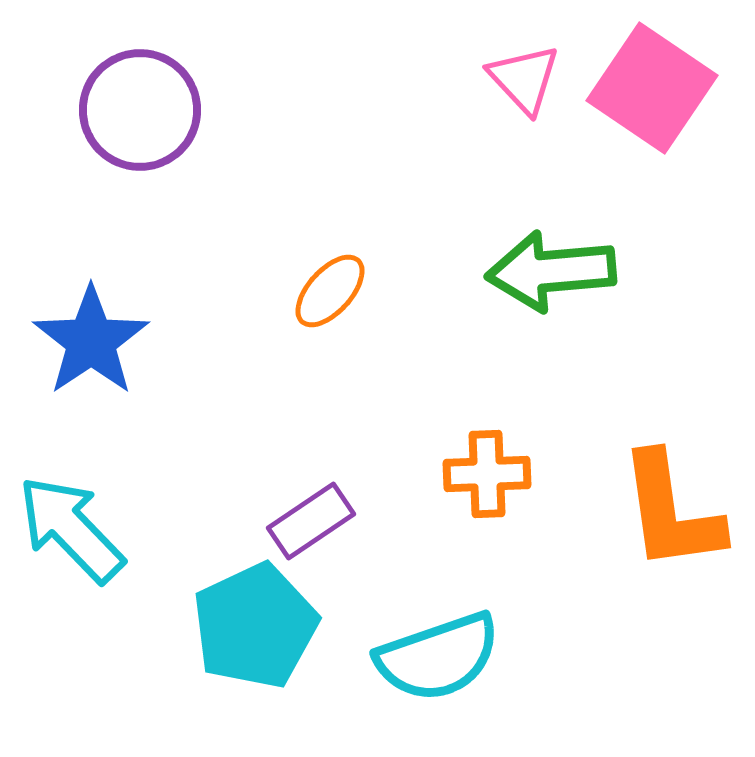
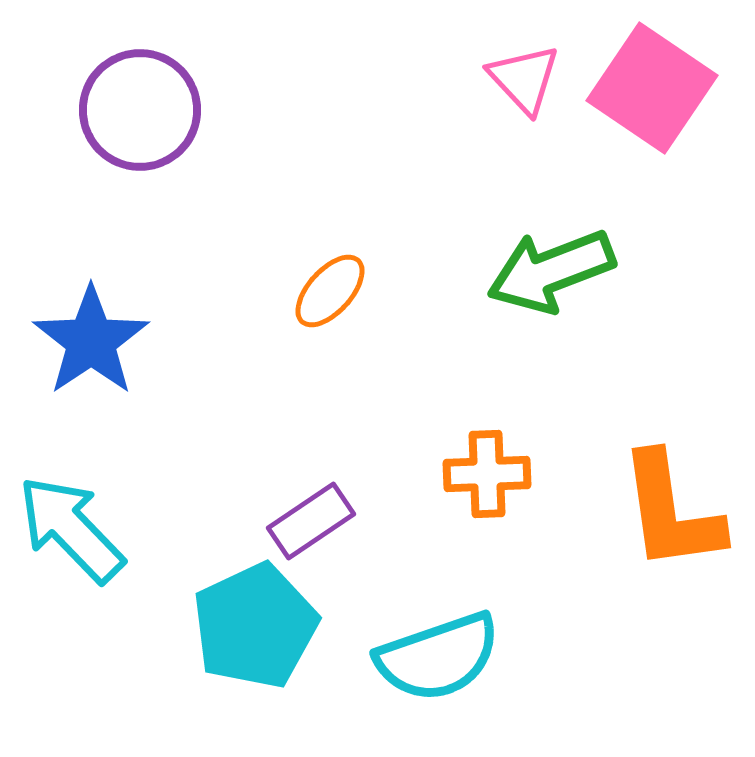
green arrow: rotated 16 degrees counterclockwise
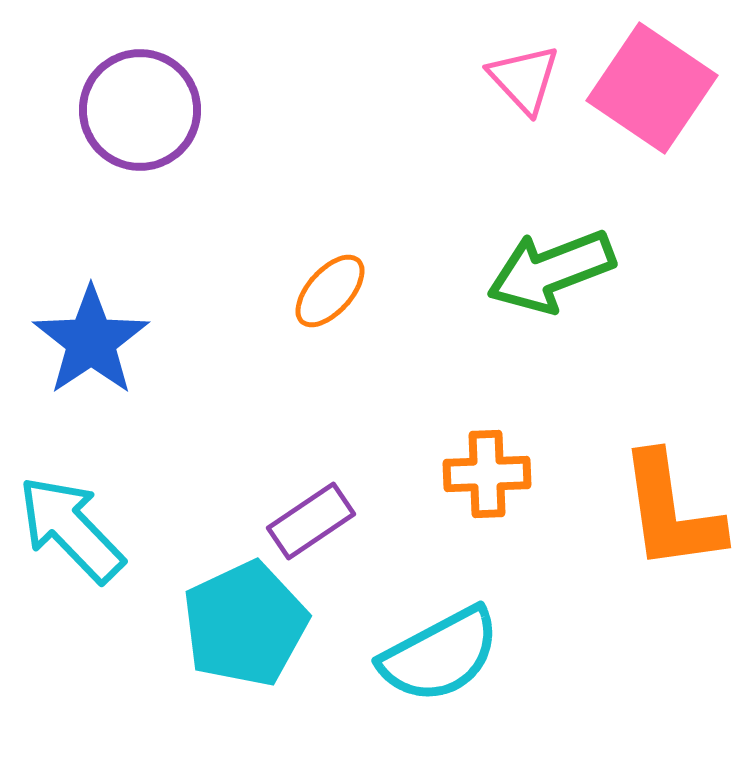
cyan pentagon: moved 10 px left, 2 px up
cyan semicircle: moved 2 px right, 2 px up; rotated 9 degrees counterclockwise
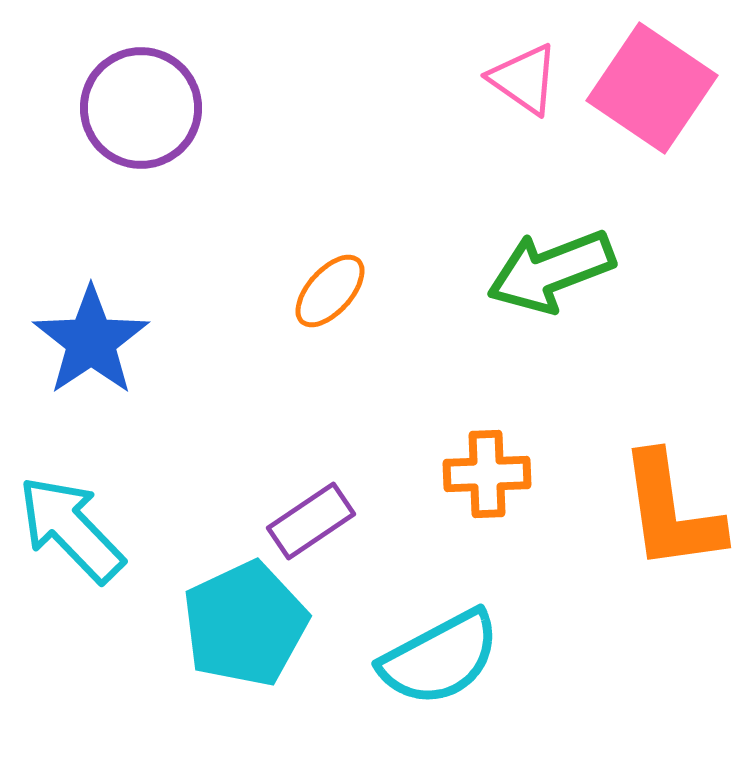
pink triangle: rotated 12 degrees counterclockwise
purple circle: moved 1 px right, 2 px up
cyan semicircle: moved 3 px down
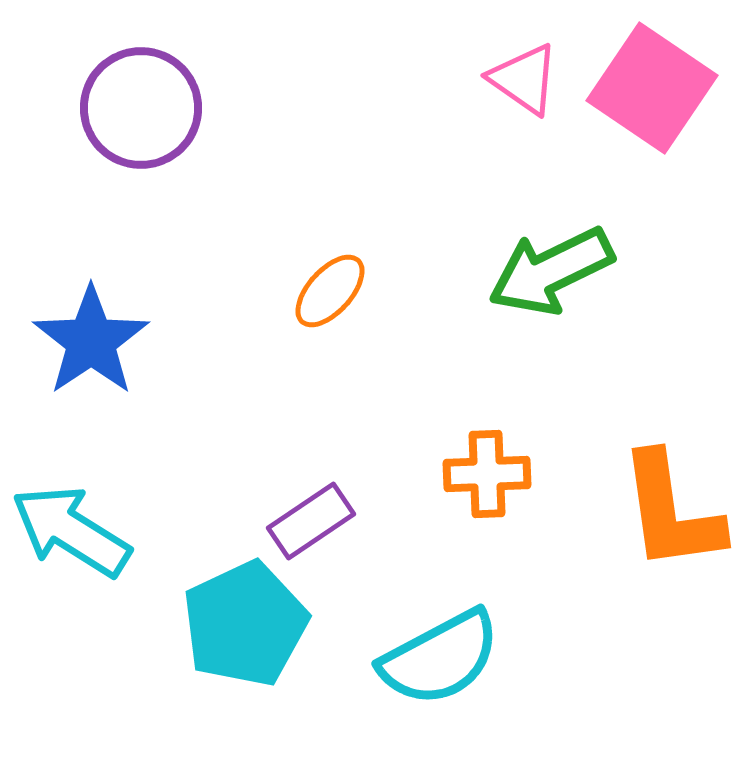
green arrow: rotated 5 degrees counterclockwise
cyan arrow: moved 2 px down; rotated 14 degrees counterclockwise
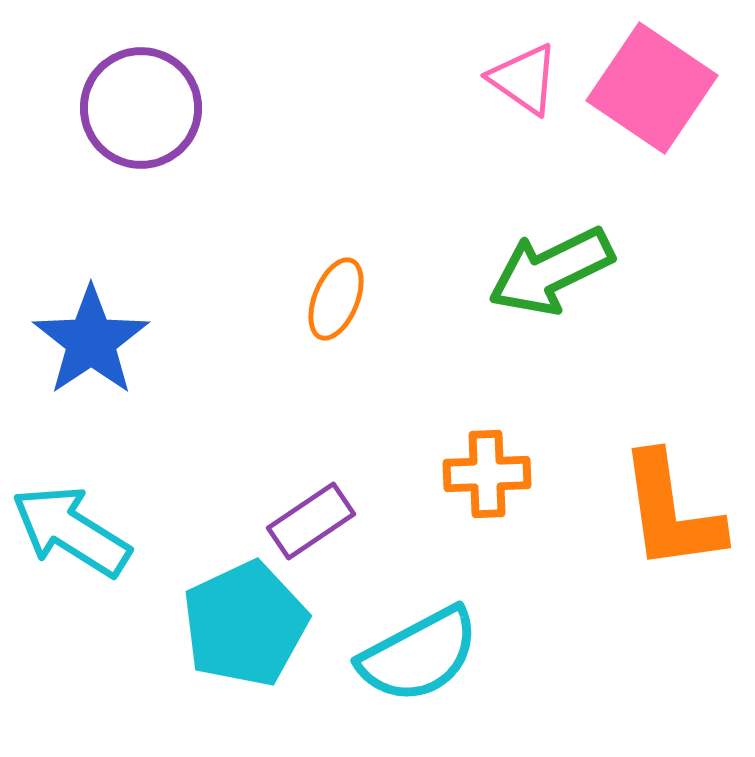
orange ellipse: moved 6 px right, 8 px down; rotated 20 degrees counterclockwise
cyan semicircle: moved 21 px left, 3 px up
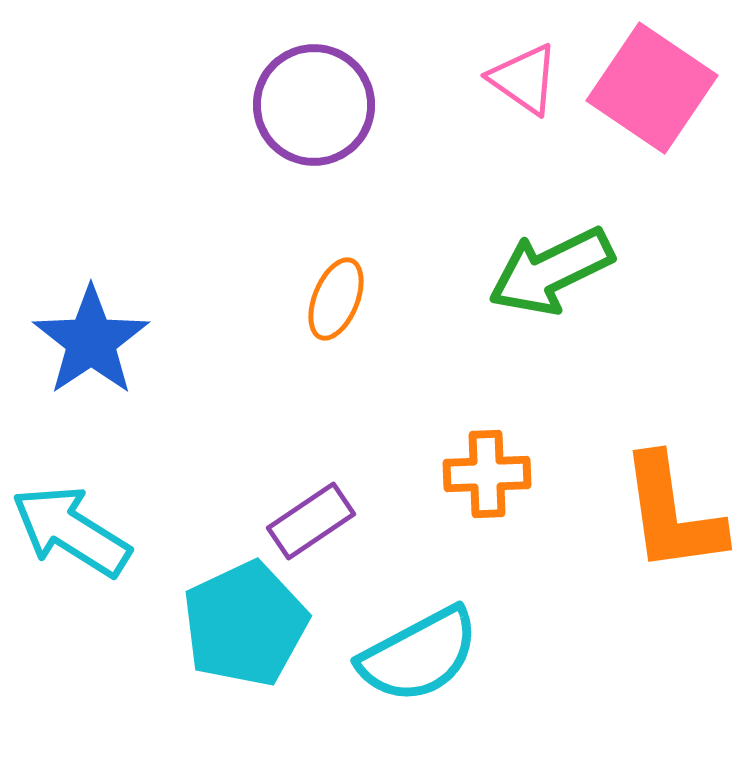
purple circle: moved 173 px right, 3 px up
orange L-shape: moved 1 px right, 2 px down
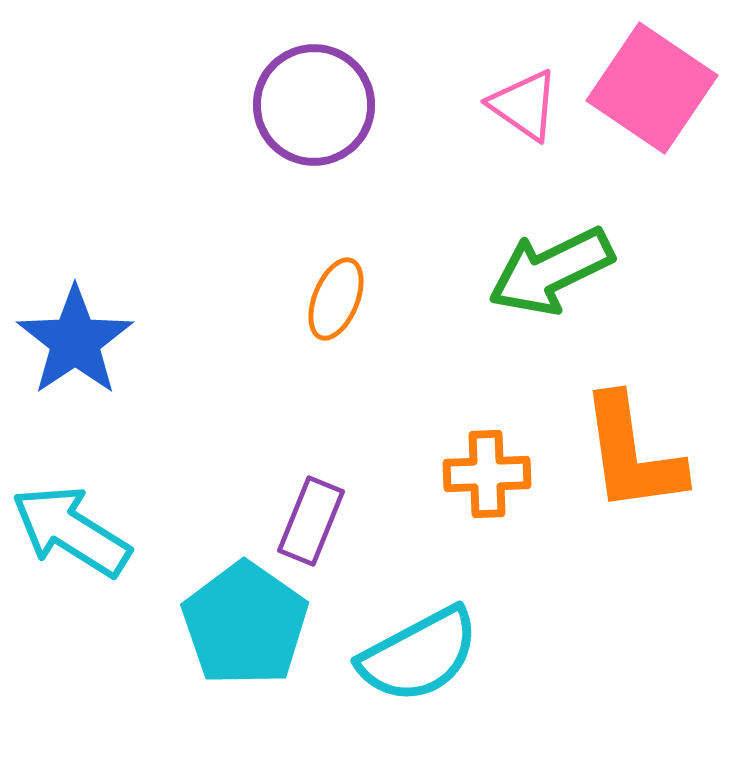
pink triangle: moved 26 px down
blue star: moved 16 px left
orange L-shape: moved 40 px left, 60 px up
purple rectangle: rotated 34 degrees counterclockwise
cyan pentagon: rotated 12 degrees counterclockwise
